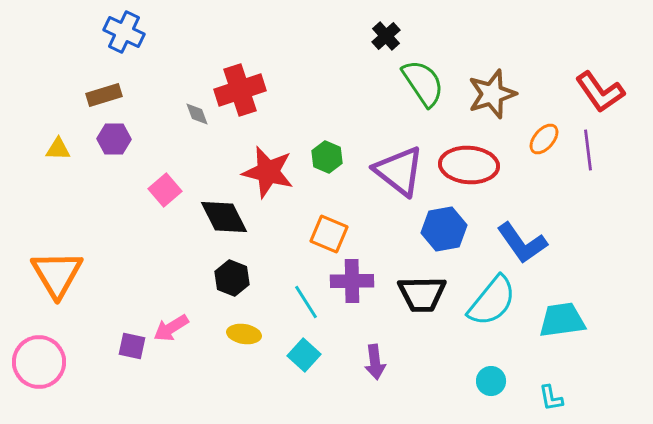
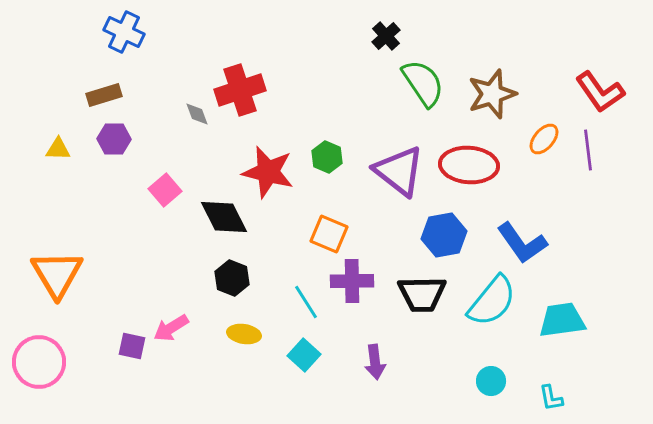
blue hexagon: moved 6 px down
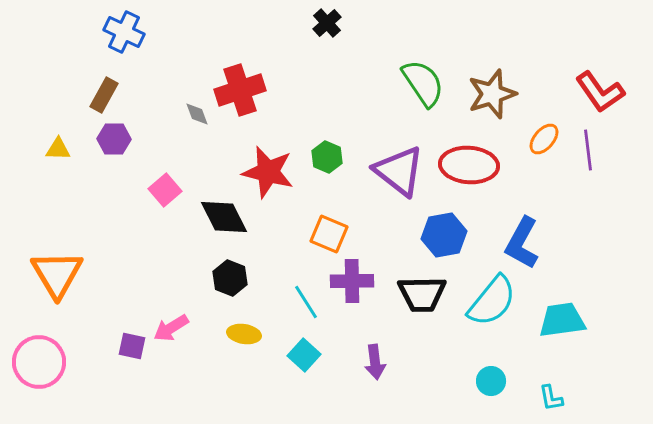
black cross: moved 59 px left, 13 px up
brown rectangle: rotated 44 degrees counterclockwise
blue L-shape: rotated 64 degrees clockwise
black hexagon: moved 2 px left
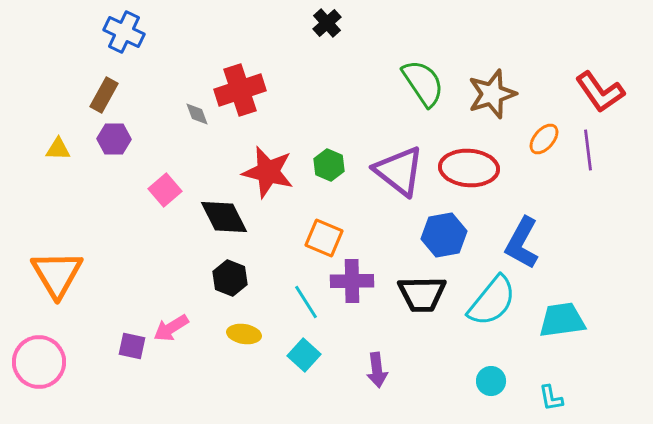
green hexagon: moved 2 px right, 8 px down
red ellipse: moved 3 px down
orange square: moved 5 px left, 4 px down
purple arrow: moved 2 px right, 8 px down
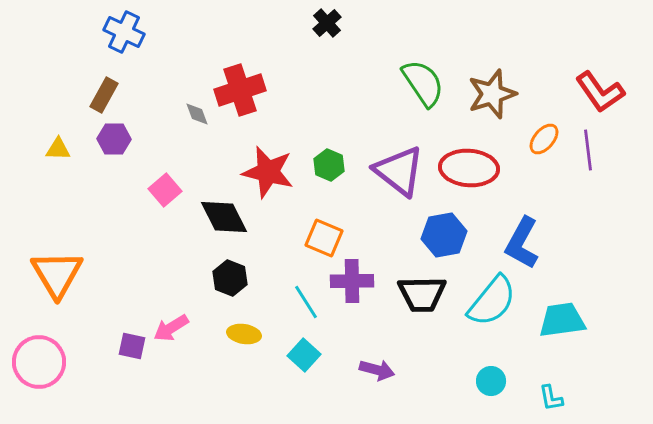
purple arrow: rotated 68 degrees counterclockwise
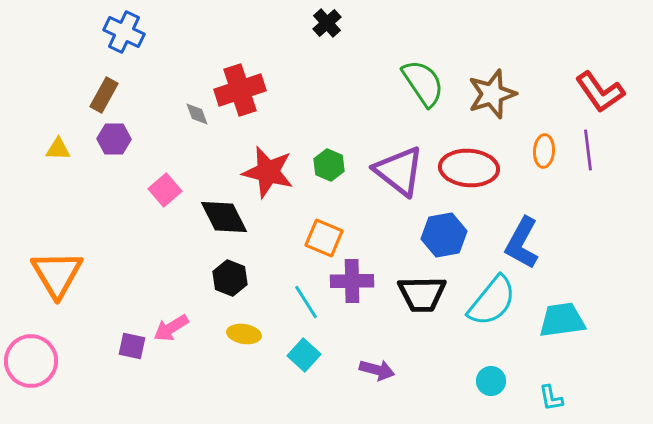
orange ellipse: moved 12 px down; rotated 36 degrees counterclockwise
pink circle: moved 8 px left, 1 px up
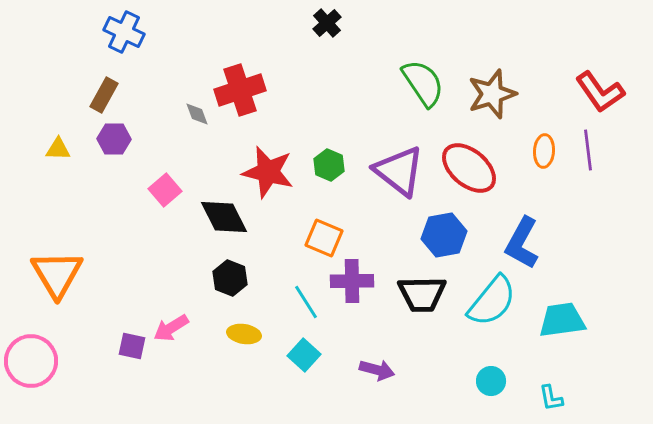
red ellipse: rotated 36 degrees clockwise
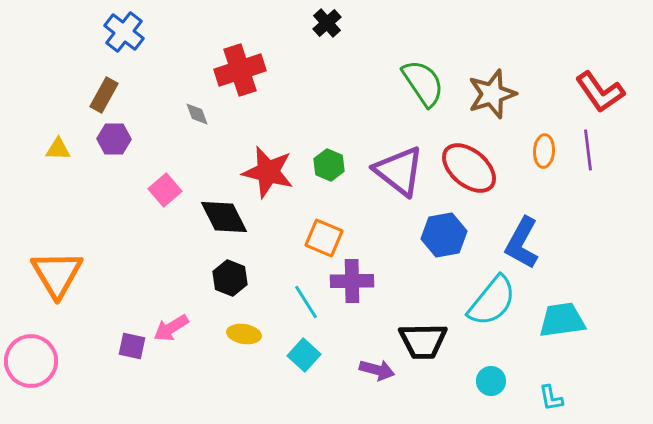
blue cross: rotated 12 degrees clockwise
red cross: moved 20 px up
black trapezoid: moved 1 px right, 47 px down
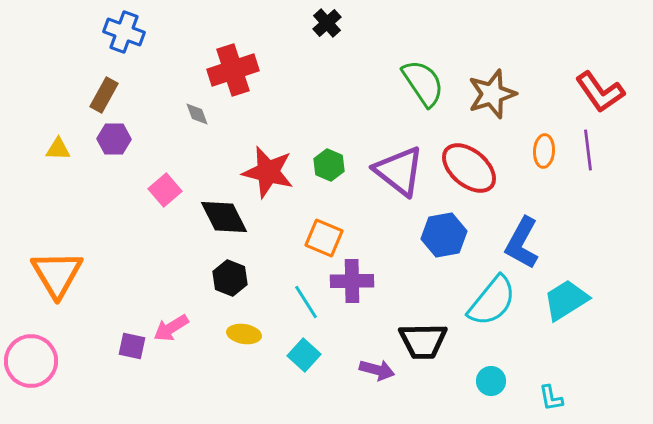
blue cross: rotated 18 degrees counterclockwise
red cross: moved 7 px left
cyan trapezoid: moved 4 px right, 20 px up; rotated 24 degrees counterclockwise
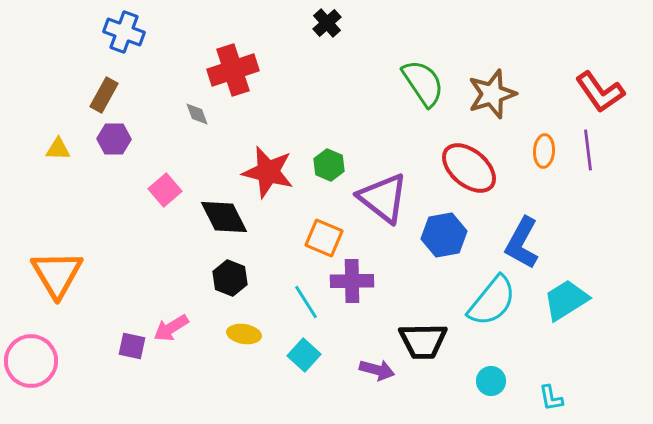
purple triangle: moved 16 px left, 27 px down
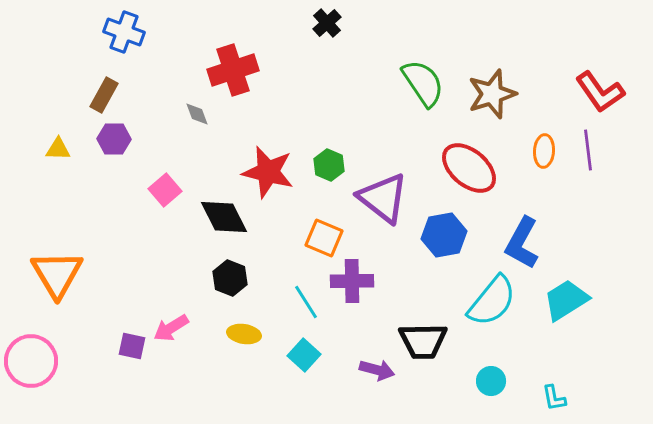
cyan L-shape: moved 3 px right
